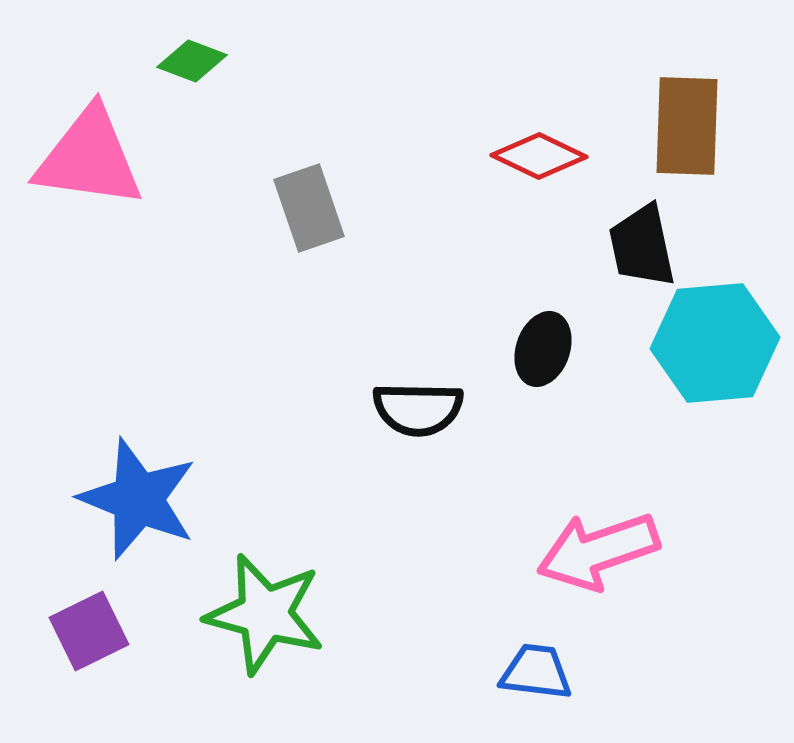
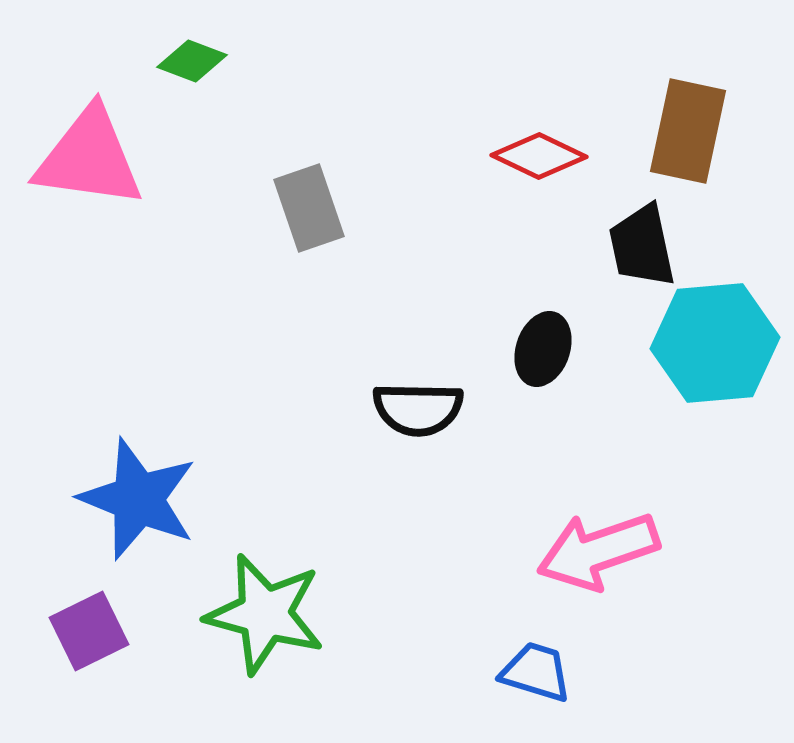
brown rectangle: moved 1 px right, 5 px down; rotated 10 degrees clockwise
blue trapezoid: rotated 10 degrees clockwise
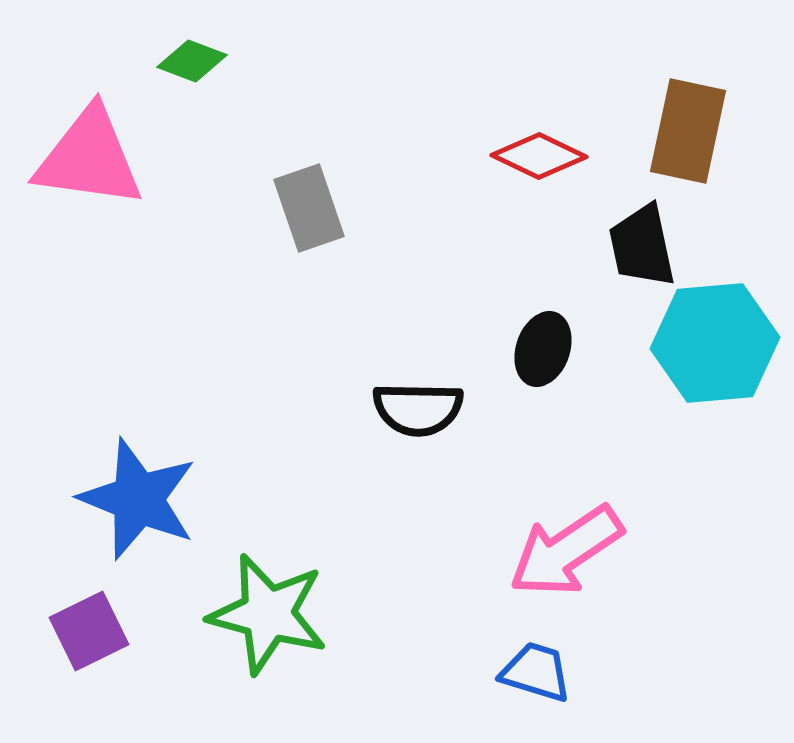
pink arrow: moved 32 px left; rotated 15 degrees counterclockwise
green star: moved 3 px right
